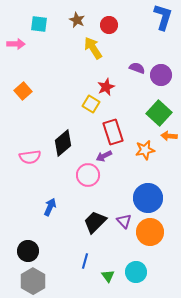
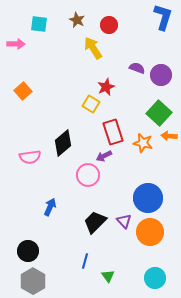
orange star: moved 2 px left, 7 px up; rotated 24 degrees clockwise
cyan circle: moved 19 px right, 6 px down
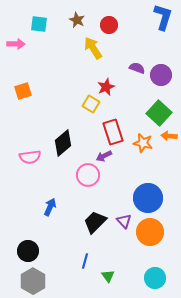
orange square: rotated 24 degrees clockwise
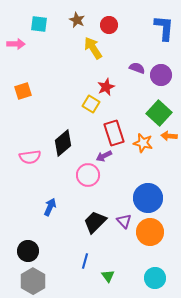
blue L-shape: moved 1 px right, 11 px down; rotated 12 degrees counterclockwise
red rectangle: moved 1 px right, 1 px down
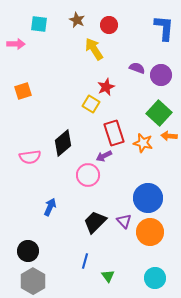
yellow arrow: moved 1 px right, 1 px down
